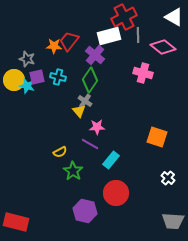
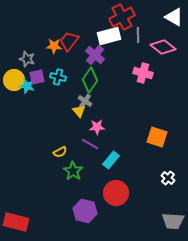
red cross: moved 2 px left
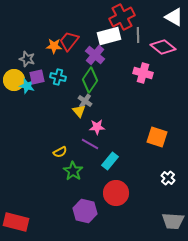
cyan rectangle: moved 1 px left, 1 px down
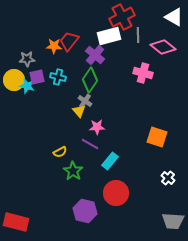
gray star: rotated 21 degrees counterclockwise
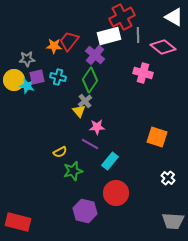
gray cross: rotated 16 degrees clockwise
green star: rotated 24 degrees clockwise
red rectangle: moved 2 px right
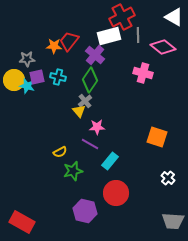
red rectangle: moved 4 px right; rotated 15 degrees clockwise
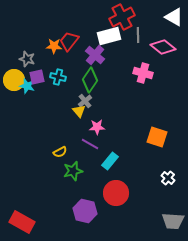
gray star: rotated 21 degrees clockwise
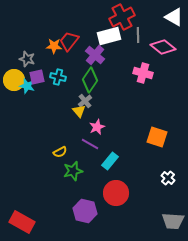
pink star: rotated 21 degrees counterclockwise
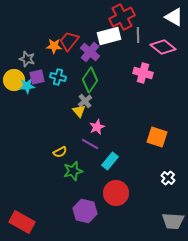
purple cross: moved 5 px left, 3 px up
cyan star: rotated 21 degrees counterclockwise
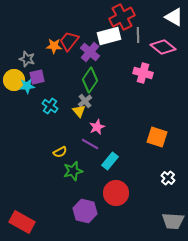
cyan cross: moved 8 px left, 29 px down; rotated 21 degrees clockwise
